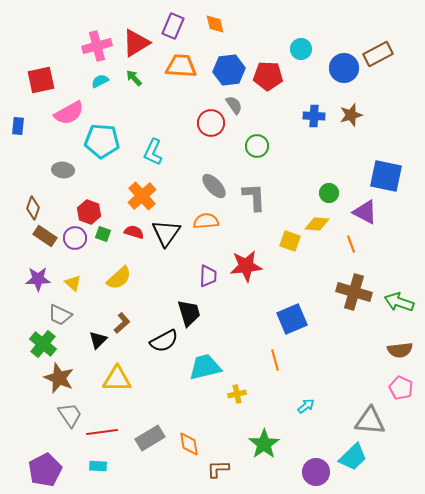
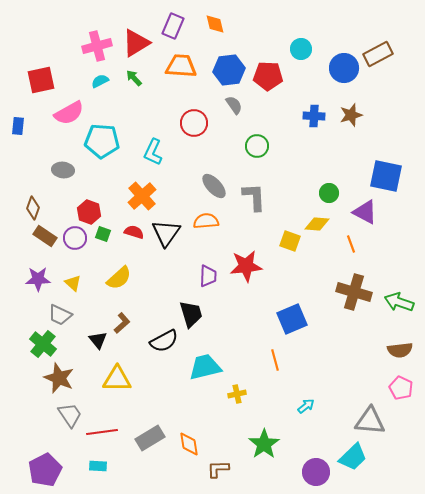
red circle at (211, 123): moved 17 px left
black trapezoid at (189, 313): moved 2 px right, 1 px down
black triangle at (98, 340): rotated 24 degrees counterclockwise
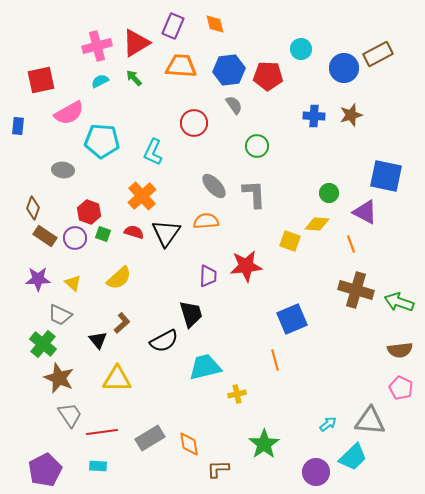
gray L-shape at (254, 197): moved 3 px up
brown cross at (354, 292): moved 2 px right, 2 px up
cyan arrow at (306, 406): moved 22 px right, 18 px down
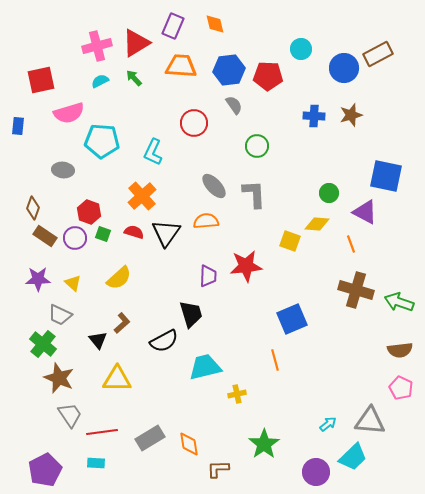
pink semicircle at (69, 113): rotated 12 degrees clockwise
cyan rectangle at (98, 466): moved 2 px left, 3 px up
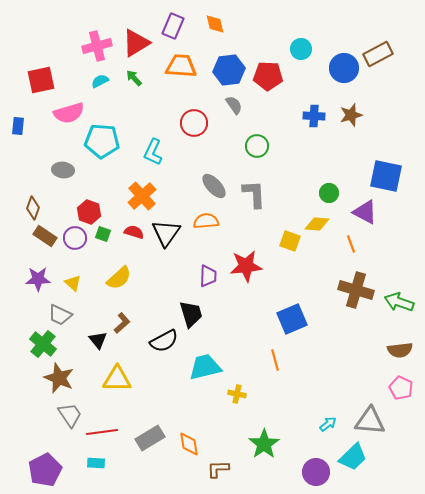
yellow cross at (237, 394): rotated 24 degrees clockwise
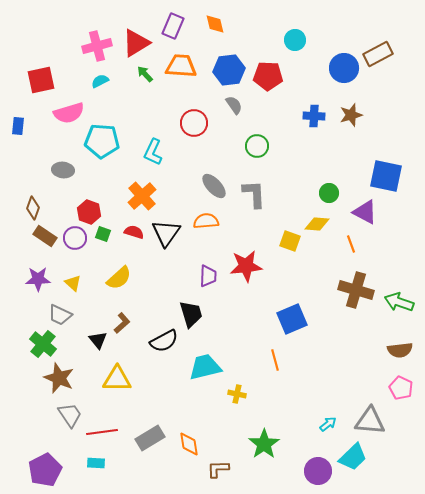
cyan circle at (301, 49): moved 6 px left, 9 px up
green arrow at (134, 78): moved 11 px right, 4 px up
purple circle at (316, 472): moved 2 px right, 1 px up
